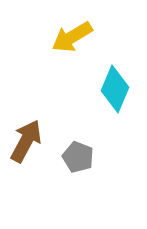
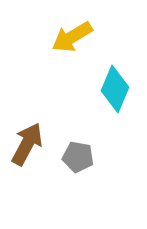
brown arrow: moved 1 px right, 3 px down
gray pentagon: rotated 12 degrees counterclockwise
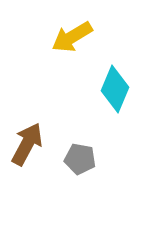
gray pentagon: moved 2 px right, 2 px down
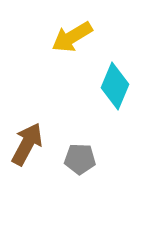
cyan diamond: moved 3 px up
gray pentagon: rotated 8 degrees counterclockwise
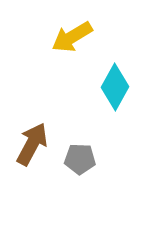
cyan diamond: moved 1 px down; rotated 6 degrees clockwise
brown arrow: moved 5 px right
